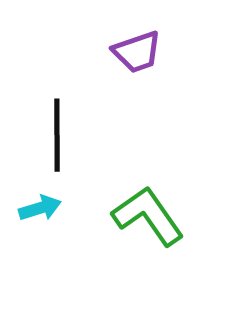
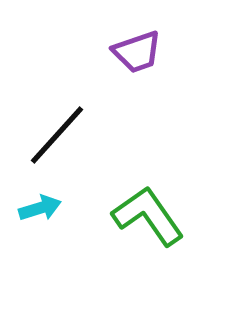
black line: rotated 42 degrees clockwise
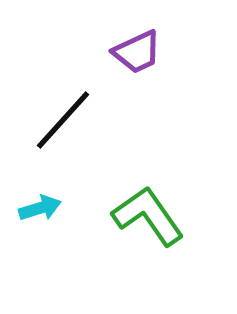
purple trapezoid: rotated 6 degrees counterclockwise
black line: moved 6 px right, 15 px up
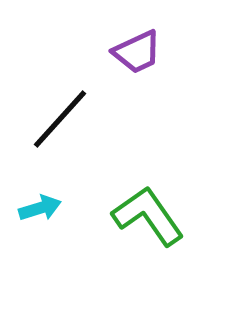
black line: moved 3 px left, 1 px up
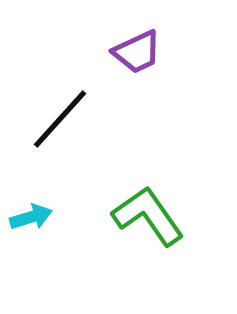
cyan arrow: moved 9 px left, 9 px down
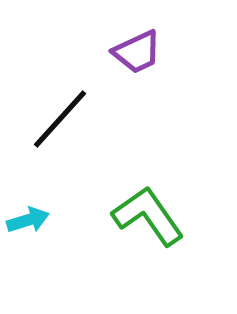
cyan arrow: moved 3 px left, 3 px down
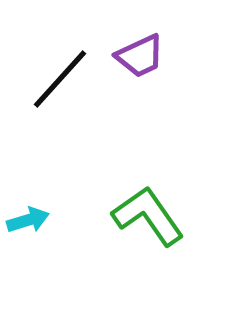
purple trapezoid: moved 3 px right, 4 px down
black line: moved 40 px up
